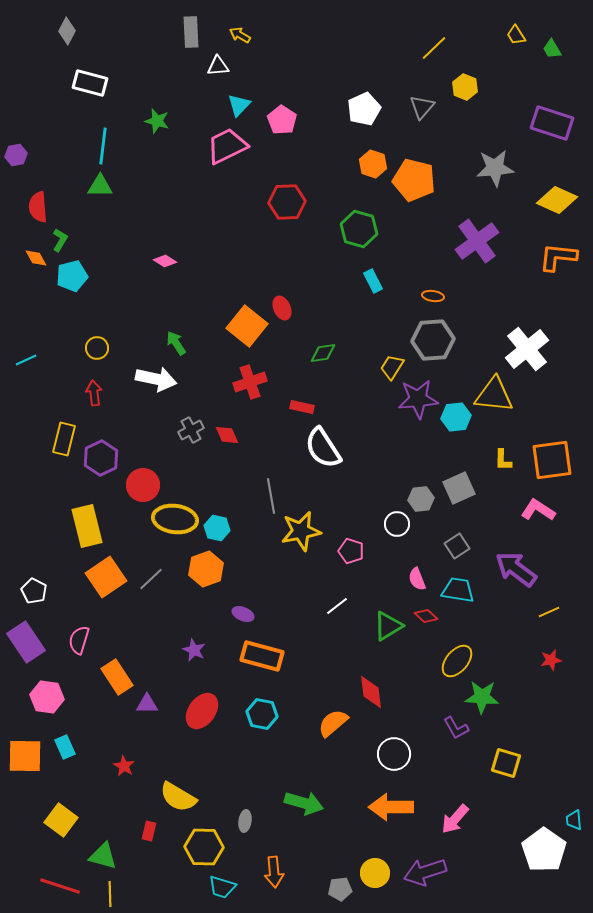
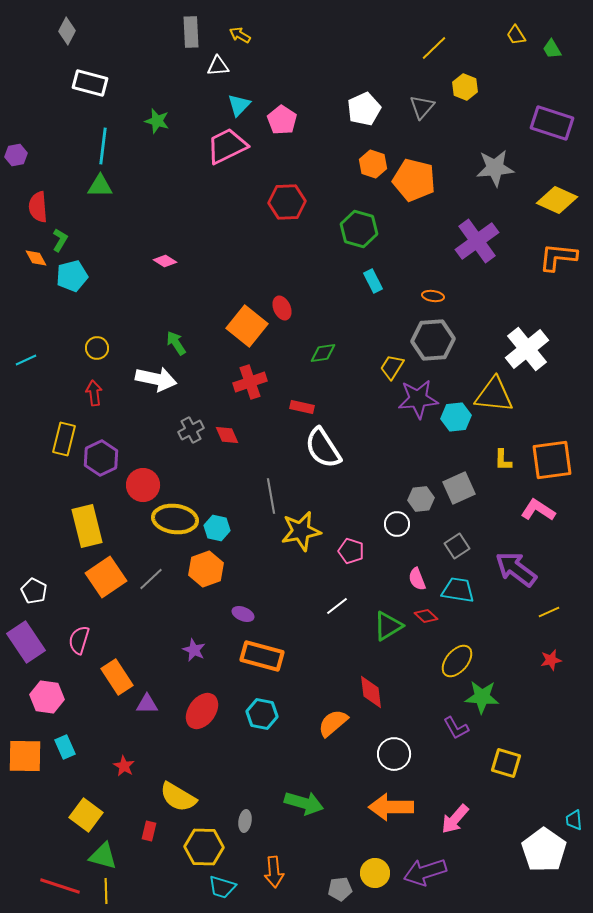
yellow square at (61, 820): moved 25 px right, 5 px up
yellow line at (110, 894): moved 4 px left, 3 px up
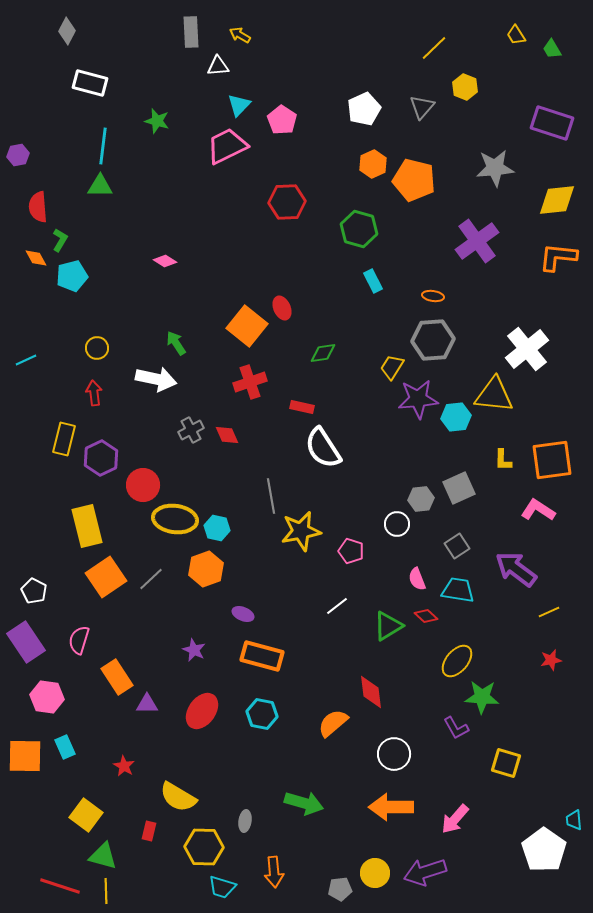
purple hexagon at (16, 155): moved 2 px right
orange hexagon at (373, 164): rotated 16 degrees clockwise
yellow diamond at (557, 200): rotated 30 degrees counterclockwise
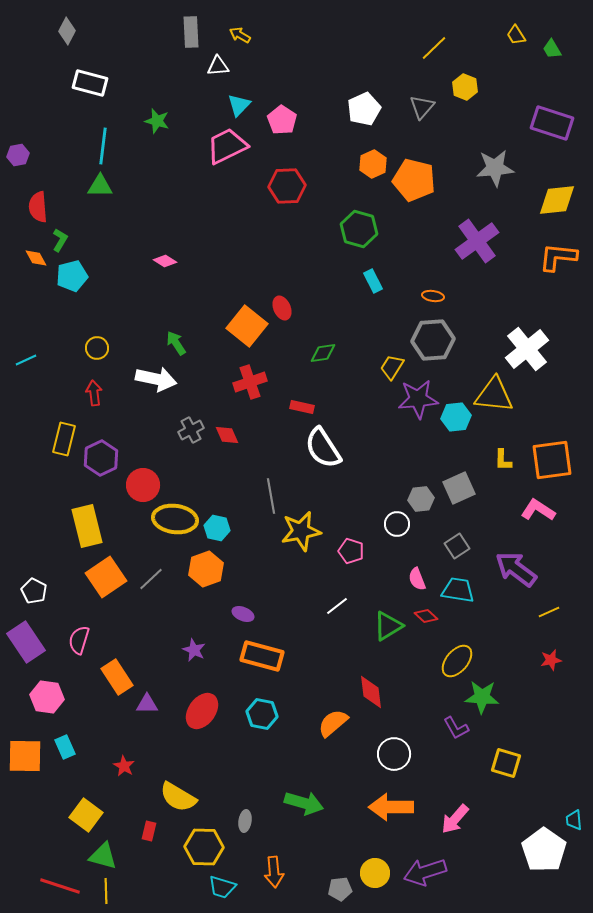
red hexagon at (287, 202): moved 16 px up
